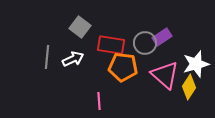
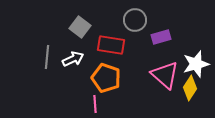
purple rectangle: moved 1 px left; rotated 18 degrees clockwise
gray circle: moved 10 px left, 23 px up
orange pentagon: moved 17 px left, 11 px down; rotated 12 degrees clockwise
yellow diamond: moved 1 px right, 1 px down
pink line: moved 4 px left, 3 px down
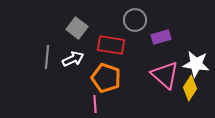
gray square: moved 3 px left, 1 px down
white star: rotated 24 degrees clockwise
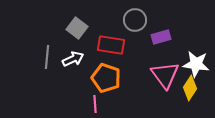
pink triangle: rotated 12 degrees clockwise
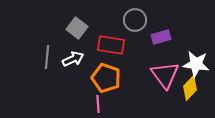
yellow diamond: rotated 10 degrees clockwise
pink line: moved 3 px right
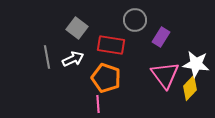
purple rectangle: rotated 42 degrees counterclockwise
gray line: rotated 15 degrees counterclockwise
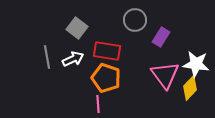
red rectangle: moved 4 px left, 6 px down
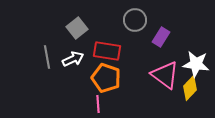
gray square: rotated 15 degrees clockwise
pink triangle: rotated 16 degrees counterclockwise
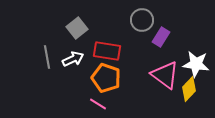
gray circle: moved 7 px right
yellow diamond: moved 1 px left, 1 px down
pink line: rotated 54 degrees counterclockwise
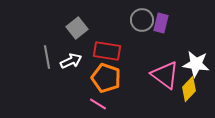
purple rectangle: moved 14 px up; rotated 18 degrees counterclockwise
white arrow: moved 2 px left, 2 px down
